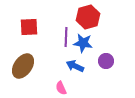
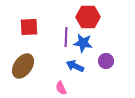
red hexagon: rotated 15 degrees clockwise
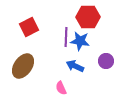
red square: rotated 24 degrees counterclockwise
blue star: moved 3 px left, 2 px up
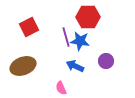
purple line: rotated 18 degrees counterclockwise
brown ellipse: rotated 35 degrees clockwise
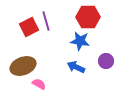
purple line: moved 20 px left, 16 px up
blue arrow: moved 1 px right, 1 px down
pink semicircle: moved 22 px left, 4 px up; rotated 144 degrees clockwise
